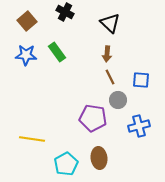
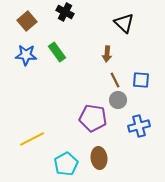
black triangle: moved 14 px right
brown line: moved 5 px right, 3 px down
yellow line: rotated 35 degrees counterclockwise
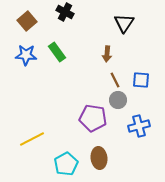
black triangle: rotated 20 degrees clockwise
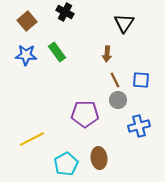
purple pentagon: moved 8 px left, 4 px up; rotated 8 degrees counterclockwise
